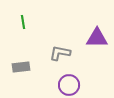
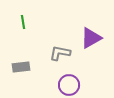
purple triangle: moved 6 px left; rotated 30 degrees counterclockwise
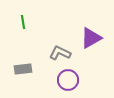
gray L-shape: rotated 15 degrees clockwise
gray rectangle: moved 2 px right, 2 px down
purple circle: moved 1 px left, 5 px up
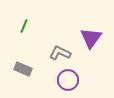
green line: moved 1 px right, 4 px down; rotated 32 degrees clockwise
purple triangle: rotated 25 degrees counterclockwise
gray rectangle: rotated 30 degrees clockwise
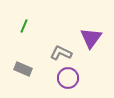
gray L-shape: moved 1 px right
purple circle: moved 2 px up
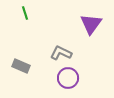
green line: moved 1 px right, 13 px up; rotated 40 degrees counterclockwise
purple triangle: moved 14 px up
gray rectangle: moved 2 px left, 3 px up
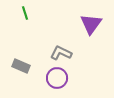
purple circle: moved 11 px left
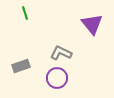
purple triangle: moved 1 px right; rotated 15 degrees counterclockwise
gray rectangle: rotated 42 degrees counterclockwise
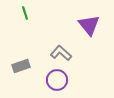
purple triangle: moved 3 px left, 1 px down
gray L-shape: rotated 15 degrees clockwise
purple circle: moved 2 px down
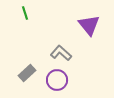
gray rectangle: moved 6 px right, 7 px down; rotated 24 degrees counterclockwise
